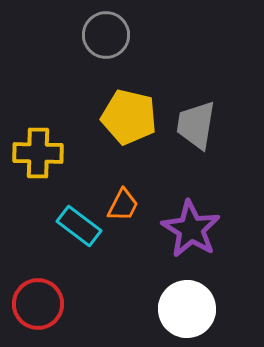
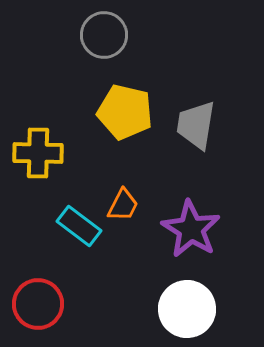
gray circle: moved 2 px left
yellow pentagon: moved 4 px left, 5 px up
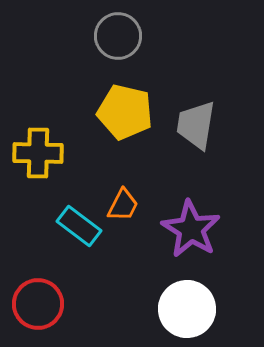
gray circle: moved 14 px right, 1 px down
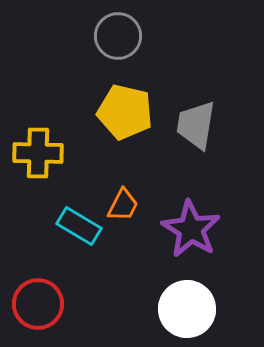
cyan rectangle: rotated 6 degrees counterclockwise
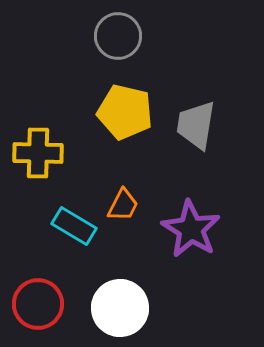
cyan rectangle: moved 5 px left
white circle: moved 67 px left, 1 px up
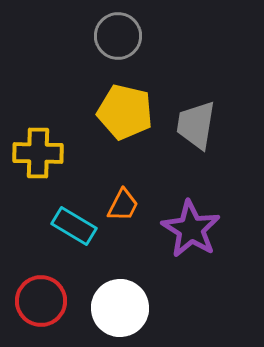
red circle: moved 3 px right, 3 px up
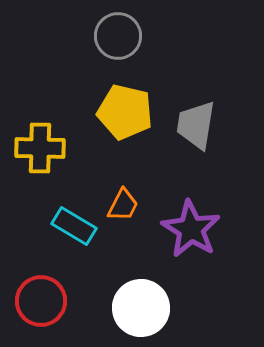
yellow cross: moved 2 px right, 5 px up
white circle: moved 21 px right
